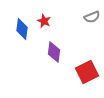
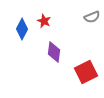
blue diamond: rotated 20 degrees clockwise
red square: moved 1 px left
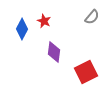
gray semicircle: rotated 28 degrees counterclockwise
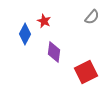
blue diamond: moved 3 px right, 5 px down
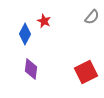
purple diamond: moved 23 px left, 17 px down
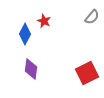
red square: moved 1 px right, 1 px down
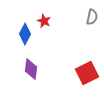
gray semicircle: rotated 28 degrees counterclockwise
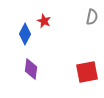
red square: moved 1 px up; rotated 15 degrees clockwise
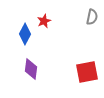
red star: rotated 24 degrees clockwise
